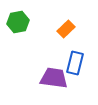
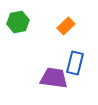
orange rectangle: moved 3 px up
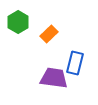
green hexagon: rotated 20 degrees counterclockwise
orange rectangle: moved 17 px left, 8 px down
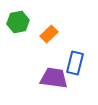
green hexagon: rotated 20 degrees clockwise
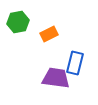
orange rectangle: rotated 18 degrees clockwise
purple trapezoid: moved 2 px right
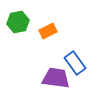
orange rectangle: moved 1 px left, 3 px up
blue rectangle: rotated 50 degrees counterclockwise
